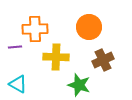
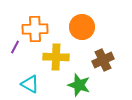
orange circle: moved 7 px left
purple line: rotated 56 degrees counterclockwise
cyan triangle: moved 12 px right
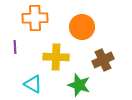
orange cross: moved 11 px up
purple line: rotated 32 degrees counterclockwise
cyan triangle: moved 3 px right
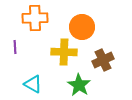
yellow cross: moved 8 px right, 5 px up
green star: rotated 15 degrees clockwise
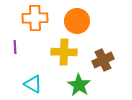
orange circle: moved 5 px left, 6 px up
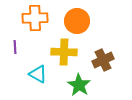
cyan triangle: moved 5 px right, 10 px up
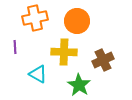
orange cross: rotated 10 degrees counterclockwise
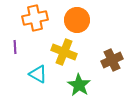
orange circle: moved 1 px up
yellow cross: rotated 20 degrees clockwise
brown cross: moved 9 px right
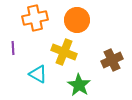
purple line: moved 2 px left, 1 px down
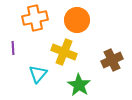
cyan triangle: rotated 42 degrees clockwise
